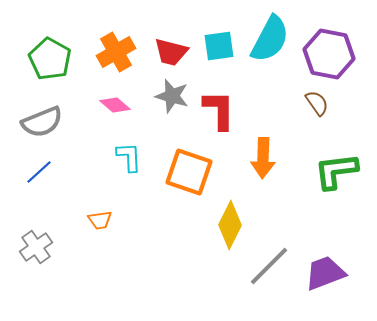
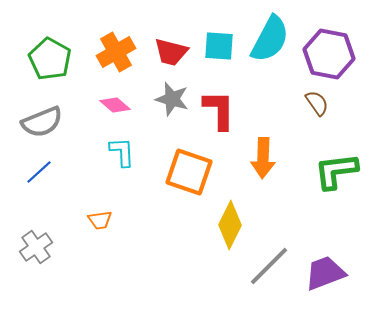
cyan square: rotated 12 degrees clockwise
gray star: moved 3 px down
cyan L-shape: moved 7 px left, 5 px up
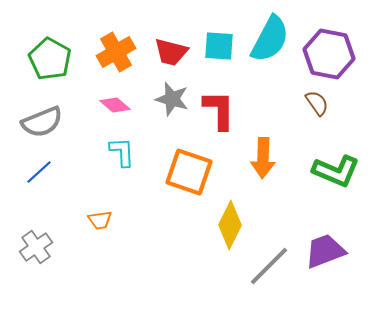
green L-shape: rotated 150 degrees counterclockwise
purple trapezoid: moved 22 px up
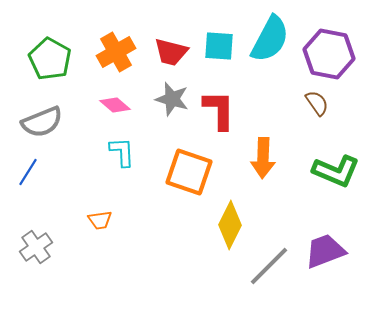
blue line: moved 11 px left; rotated 16 degrees counterclockwise
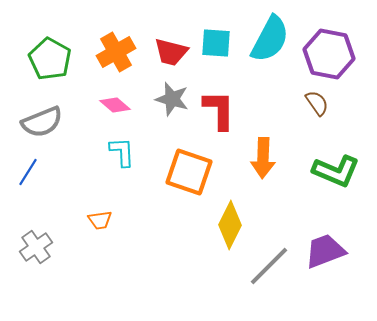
cyan square: moved 3 px left, 3 px up
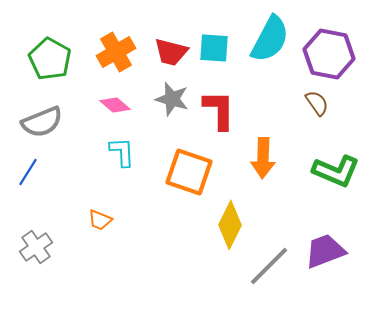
cyan square: moved 2 px left, 5 px down
orange trapezoid: rotated 30 degrees clockwise
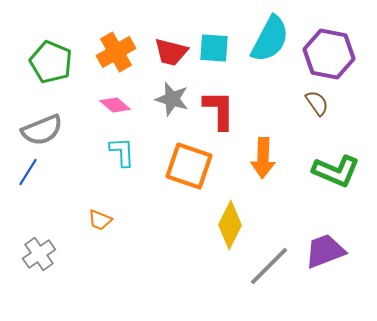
green pentagon: moved 1 px right, 3 px down; rotated 6 degrees counterclockwise
gray semicircle: moved 8 px down
orange square: moved 6 px up
gray cross: moved 3 px right, 7 px down
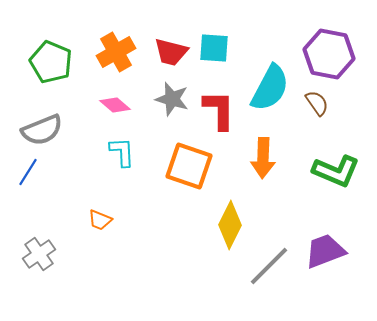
cyan semicircle: moved 49 px down
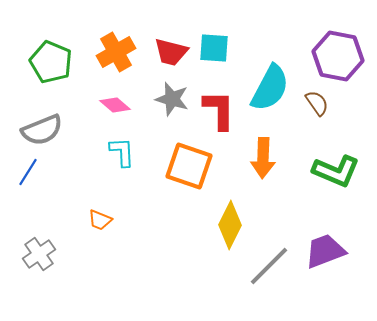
purple hexagon: moved 9 px right, 2 px down
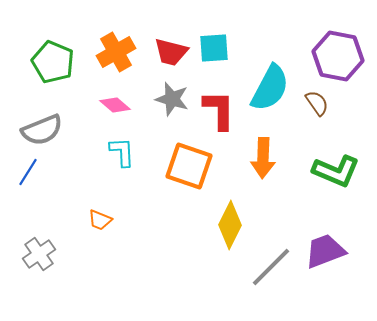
cyan square: rotated 8 degrees counterclockwise
green pentagon: moved 2 px right
gray line: moved 2 px right, 1 px down
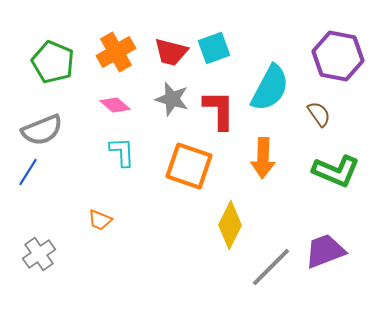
cyan square: rotated 16 degrees counterclockwise
brown semicircle: moved 2 px right, 11 px down
